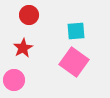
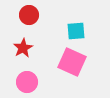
pink square: moved 2 px left; rotated 12 degrees counterclockwise
pink circle: moved 13 px right, 2 px down
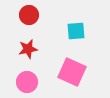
red star: moved 5 px right, 1 px down; rotated 18 degrees clockwise
pink square: moved 10 px down
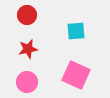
red circle: moved 2 px left
pink square: moved 4 px right, 3 px down
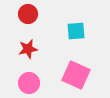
red circle: moved 1 px right, 1 px up
pink circle: moved 2 px right, 1 px down
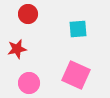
cyan square: moved 2 px right, 2 px up
red star: moved 11 px left
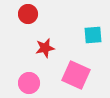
cyan square: moved 15 px right, 6 px down
red star: moved 28 px right, 1 px up
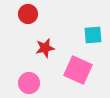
pink square: moved 2 px right, 5 px up
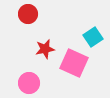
cyan square: moved 2 px down; rotated 30 degrees counterclockwise
red star: moved 1 px down
pink square: moved 4 px left, 7 px up
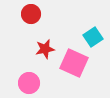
red circle: moved 3 px right
